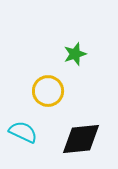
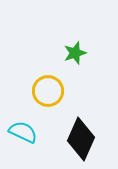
green star: moved 1 px up
black diamond: rotated 60 degrees counterclockwise
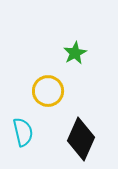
green star: rotated 10 degrees counterclockwise
cyan semicircle: rotated 52 degrees clockwise
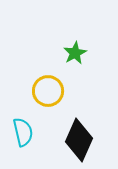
black diamond: moved 2 px left, 1 px down
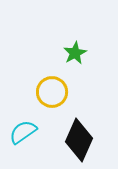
yellow circle: moved 4 px right, 1 px down
cyan semicircle: rotated 112 degrees counterclockwise
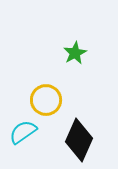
yellow circle: moved 6 px left, 8 px down
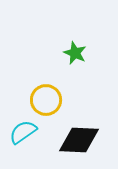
green star: rotated 20 degrees counterclockwise
black diamond: rotated 69 degrees clockwise
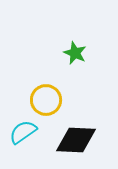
black diamond: moved 3 px left
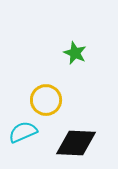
cyan semicircle: rotated 12 degrees clockwise
black diamond: moved 3 px down
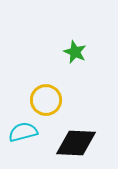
green star: moved 1 px up
cyan semicircle: rotated 8 degrees clockwise
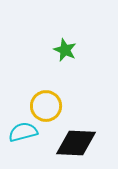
green star: moved 10 px left, 2 px up
yellow circle: moved 6 px down
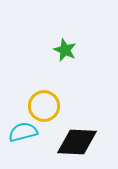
yellow circle: moved 2 px left
black diamond: moved 1 px right, 1 px up
